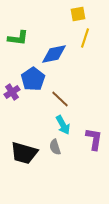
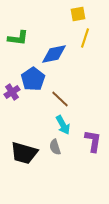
purple L-shape: moved 1 px left, 2 px down
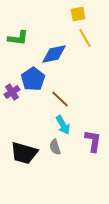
yellow line: rotated 48 degrees counterclockwise
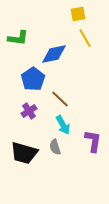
purple cross: moved 17 px right, 19 px down
